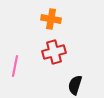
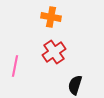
orange cross: moved 2 px up
red cross: rotated 20 degrees counterclockwise
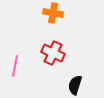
orange cross: moved 2 px right, 4 px up
red cross: moved 1 px left, 1 px down; rotated 30 degrees counterclockwise
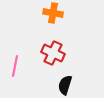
black semicircle: moved 10 px left
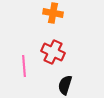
red cross: moved 1 px up
pink line: moved 9 px right; rotated 15 degrees counterclockwise
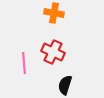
orange cross: moved 1 px right
pink line: moved 3 px up
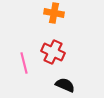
pink line: rotated 10 degrees counterclockwise
black semicircle: rotated 96 degrees clockwise
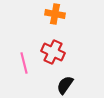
orange cross: moved 1 px right, 1 px down
black semicircle: rotated 78 degrees counterclockwise
